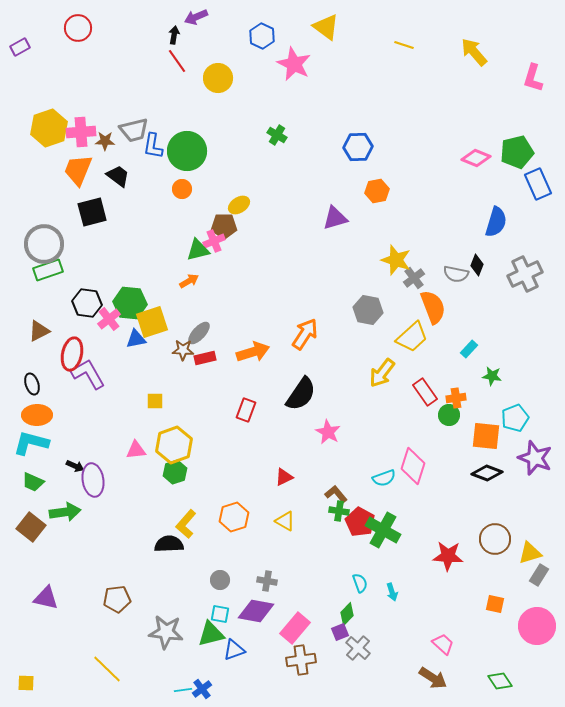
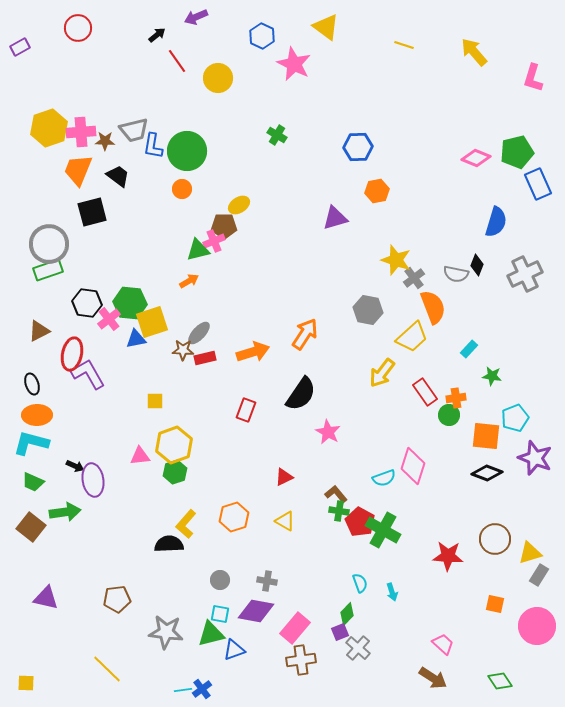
black arrow at (174, 35): moved 17 px left; rotated 42 degrees clockwise
gray circle at (44, 244): moved 5 px right
pink triangle at (136, 450): moved 4 px right, 6 px down
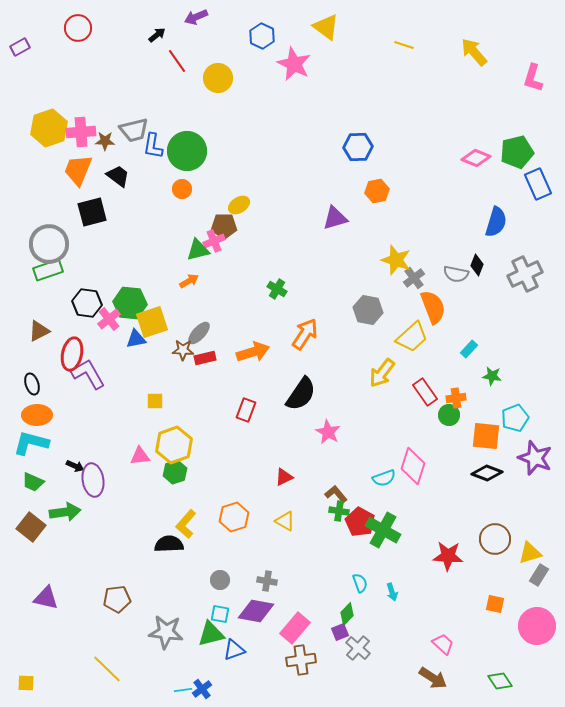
green cross at (277, 135): moved 154 px down
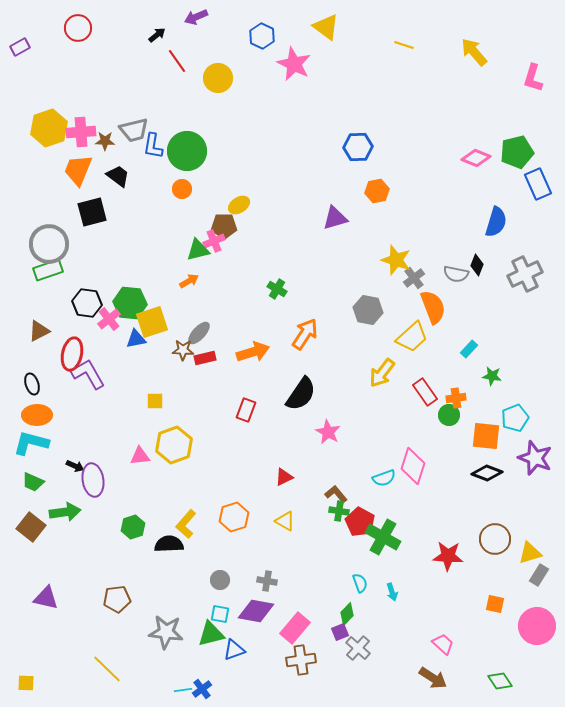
green hexagon at (175, 472): moved 42 px left, 55 px down
green cross at (383, 530): moved 7 px down
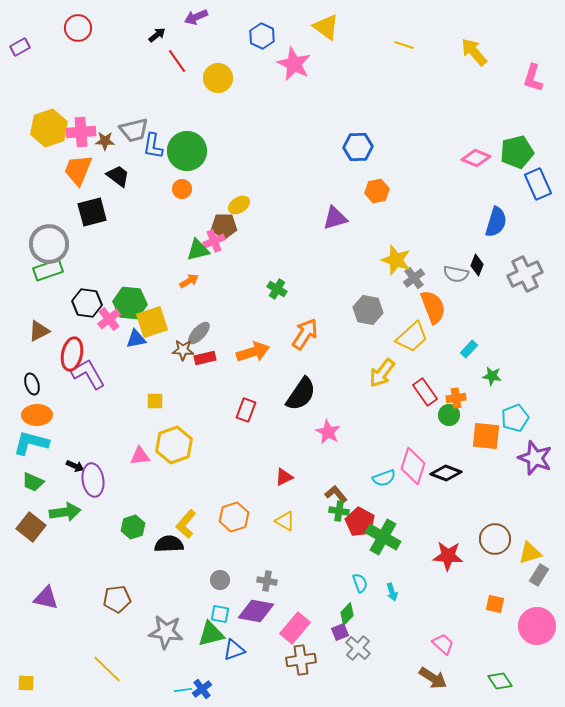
black diamond at (487, 473): moved 41 px left
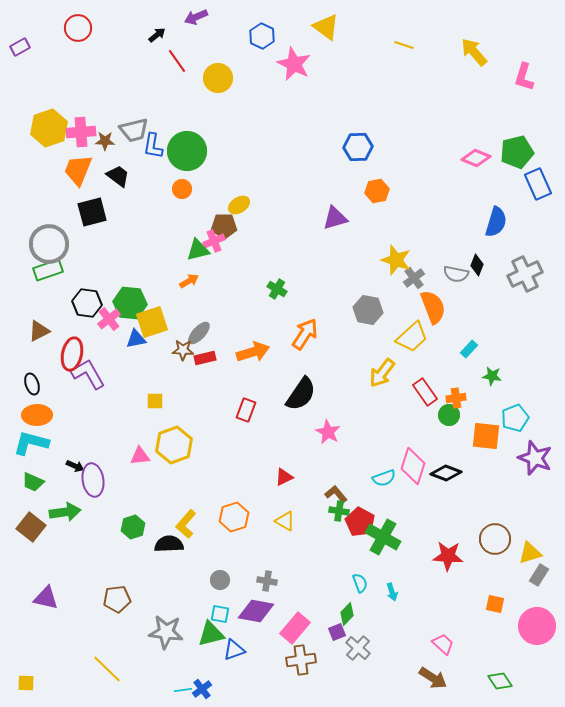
pink L-shape at (533, 78): moved 9 px left, 1 px up
purple square at (340, 632): moved 3 px left
